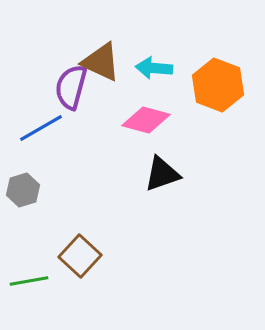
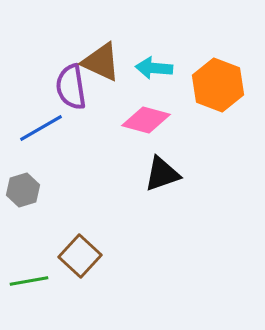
purple semicircle: rotated 24 degrees counterclockwise
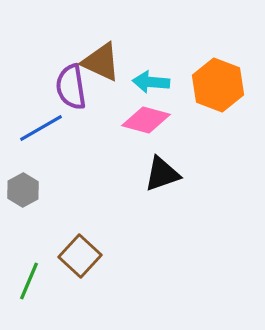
cyan arrow: moved 3 px left, 14 px down
gray hexagon: rotated 12 degrees counterclockwise
green line: rotated 57 degrees counterclockwise
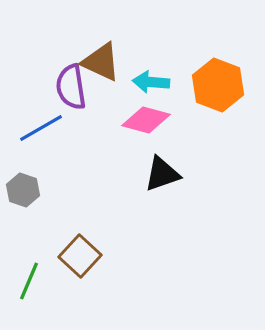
gray hexagon: rotated 12 degrees counterclockwise
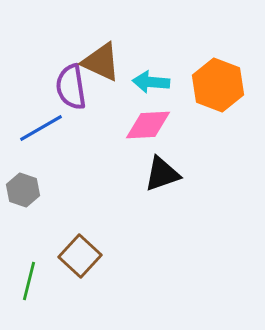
pink diamond: moved 2 px right, 5 px down; rotated 18 degrees counterclockwise
green line: rotated 9 degrees counterclockwise
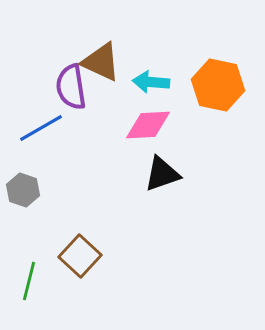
orange hexagon: rotated 9 degrees counterclockwise
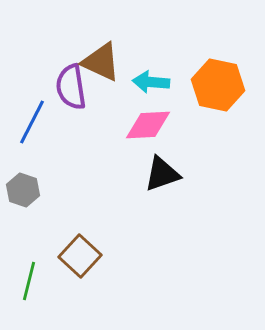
blue line: moved 9 px left, 6 px up; rotated 33 degrees counterclockwise
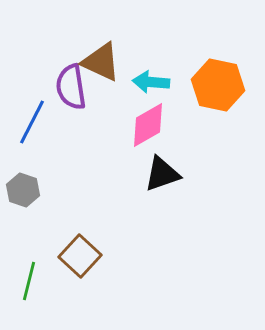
pink diamond: rotated 27 degrees counterclockwise
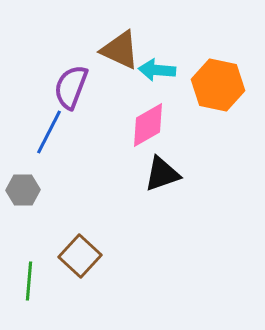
brown triangle: moved 19 px right, 12 px up
cyan arrow: moved 6 px right, 12 px up
purple semicircle: rotated 30 degrees clockwise
blue line: moved 17 px right, 10 px down
gray hexagon: rotated 20 degrees counterclockwise
green line: rotated 9 degrees counterclockwise
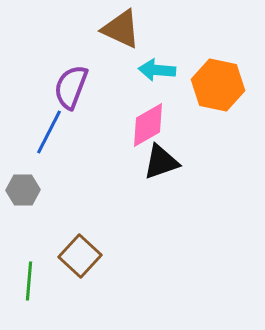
brown triangle: moved 1 px right, 21 px up
black triangle: moved 1 px left, 12 px up
